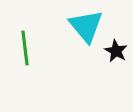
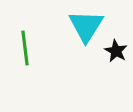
cyan triangle: rotated 12 degrees clockwise
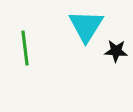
black star: rotated 25 degrees counterclockwise
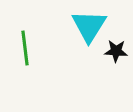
cyan triangle: moved 3 px right
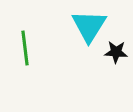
black star: moved 1 px down
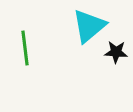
cyan triangle: rotated 18 degrees clockwise
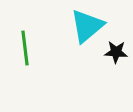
cyan triangle: moved 2 px left
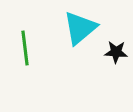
cyan triangle: moved 7 px left, 2 px down
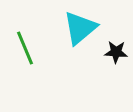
green line: rotated 16 degrees counterclockwise
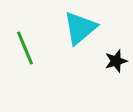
black star: moved 9 px down; rotated 20 degrees counterclockwise
